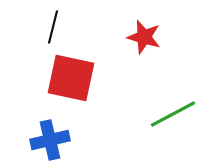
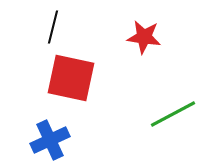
red star: rotated 8 degrees counterclockwise
blue cross: rotated 12 degrees counterclockwise
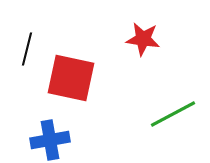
black line: moved 26 px left, 22 px down
red star: moved 1 px left, 2 px down
blue cross: rotated 15 degrees clockwise
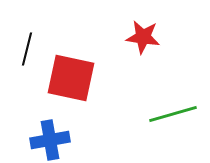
red star: moved 2 px up
green line: rotated 12 degrees clockwise
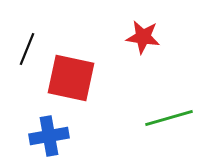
black line: rotated 8 degrees clockwise
green line: moved 4 px left, 4 px down
blue cross: moved 1 px left, 4 px up
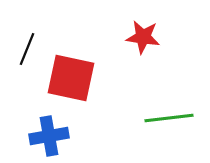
green line: rotated 9 degrees clockwise
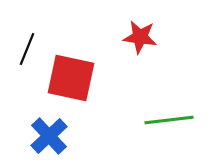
red star: moved 3 px left
green line: moved 2 px down
blue cross: rotated 33 degrees counterclockwise
